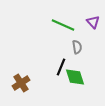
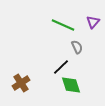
purple triangle: rotated 24 degrees clockwise
gray semicircle: rotated 16 degrees counterclockwise
black line: rotated 24 degrees clockwise
green diamond: moved 4 px left, 8 px down
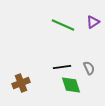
purple triangle: rotated 16 degrees clockwise
gray semicircle: moved 12 px right, 21 px down
black line: moved 1 px right; rotated 36 degrees clockwise
brown cross: rotated 12 degrees clockwise
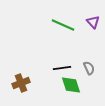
purple triangle: rotated 40 degrees counterclockwise
black line: moved 1 px down
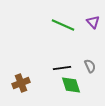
gray semicircle: moved 1 px right, 2 px up
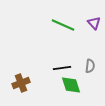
purple triangle: moved 1 px right, 1 px down
gray semicircle: rotated 32 degrees clockwise
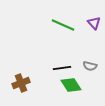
gray semicircle: rotated 96 degrees clockwise
green diamond: rotated 15 degrees counterclockwise
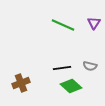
purple triangle: rotated 16 degrees clockwise
green diamond: moved 1 px down; rotated 15 degrees counterclockwise
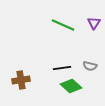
brown cross: moved 3 px up; rotated 12 degrees clockwise
